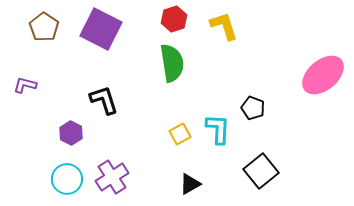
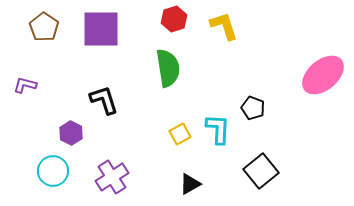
purple square: rotated 27 degrees counterclockwise
green semicircle: moved 4 px left, 5 px down
cyan circle: moved 14 px left, 8 px up
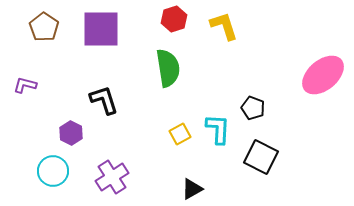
black square: moved 14 px up; rotated 24 degrees counterclockwise
black triangle: moved 2 px right, 5 px down
